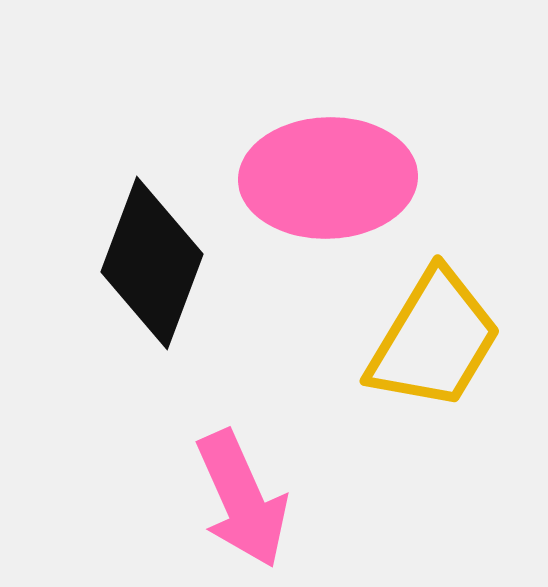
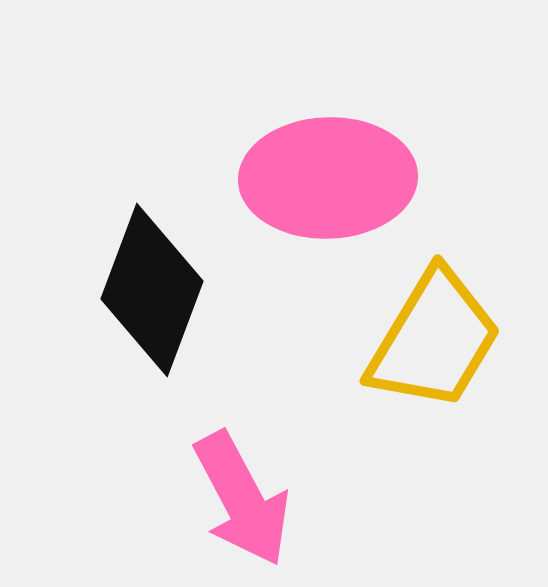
black diamond: moved 27 px down
pink arrow: rotated 4 degrees counterclockwise
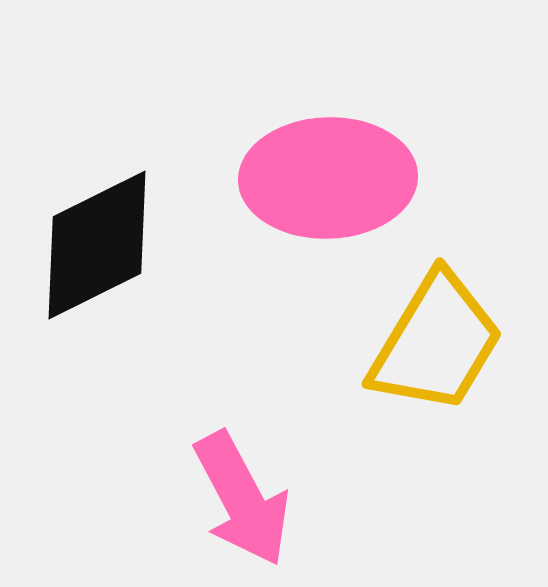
black diamond: moved 55 px left, 45 px up; rotated 43 degrees clockwise
yellow trapezoid: moved 2 px right, 3 px down
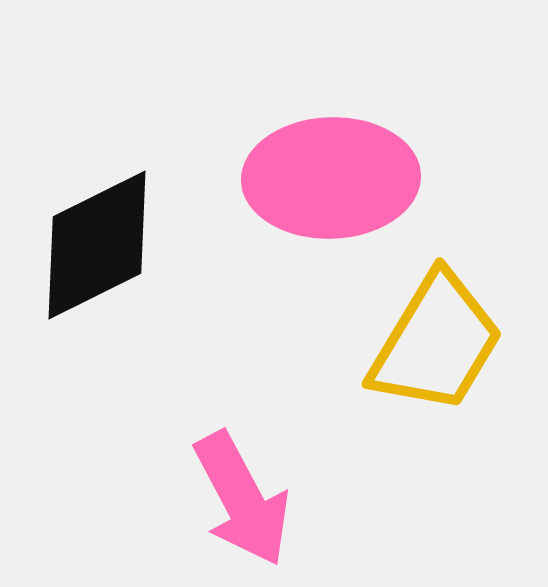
pink ellipse: moved 3 px right
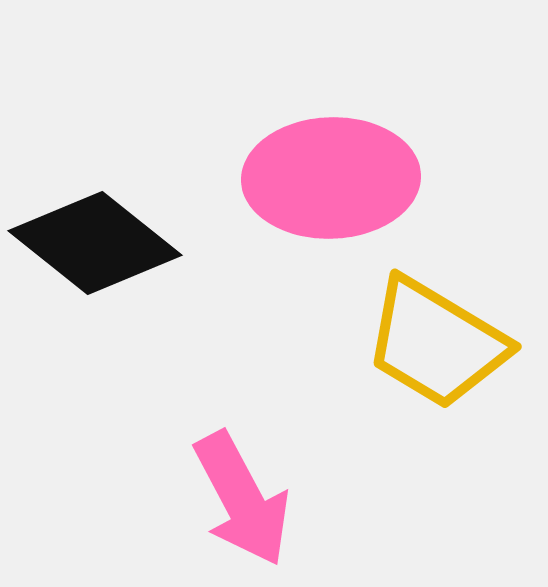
black diamond: moved 2 px left, 2 px up; rotated 65 degrees clockwise
yellow trapezoid: rotated 90 degrees clockwise
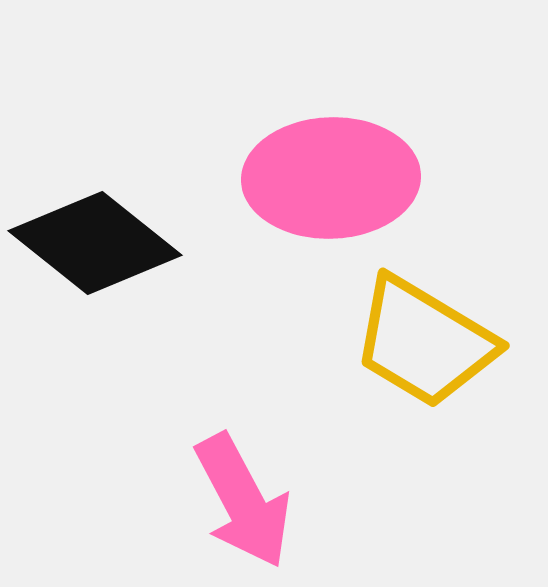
yellow trapezoid: moved 12 px left, 1 px up
pink arrow: moved 1 px right, 2 px down
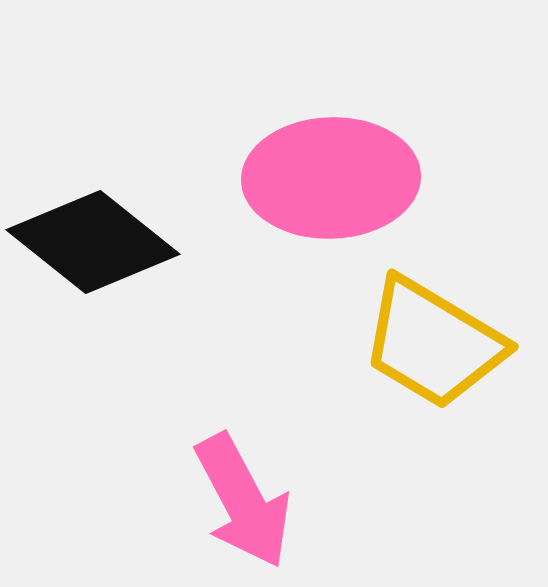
black diamond: moved 2 px left, 1 px up
yellow trapezoid: moved 9 px right, 1 px down
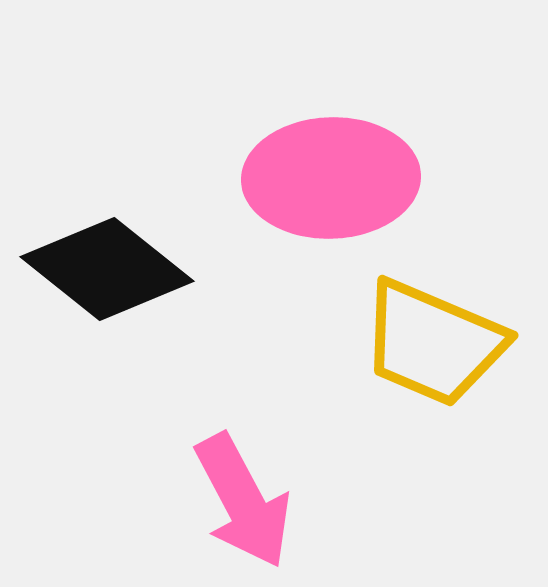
black diamond: moved 14 px right, 27 px down
yellow trapezoid: rotated 8 degrees counterclockwise
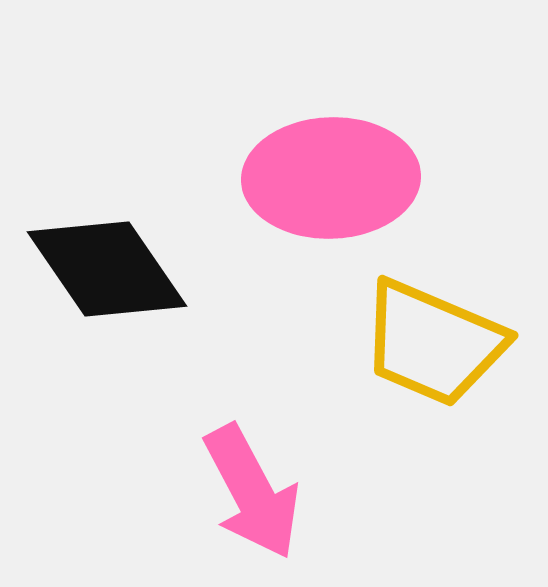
black diamond: rotated 17 degrees clockwise
pink arrow: moved 9 px right, 9 px up
